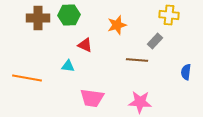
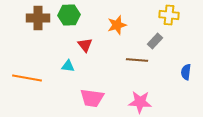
red triangle: rotated 28 degrees clockwise
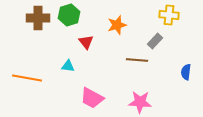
green hexagon: rotated 15 degrees counterclockwise
red triangle: moved 1 px right, 3 px up
pink trapezoid: rotated 20 degrees clockwise
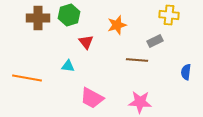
gray rectangle: rotated 21 degrees clockwise
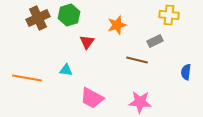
brown cross: rotated 25 degrees counterclockwise
red triangle: moved 1 px right; rotated 14 degrees clockwise
brown line: rotated 10 degrees clockwise
cyan triangle: moved 2 px left, 4 px down
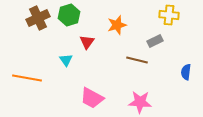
cyan triangle: moved 10 px up; rotated 48 degrees clockwise
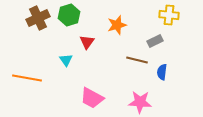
blue semicircle: moved 24 px left
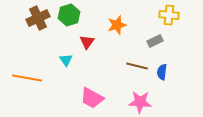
brown line: moved 6 px down
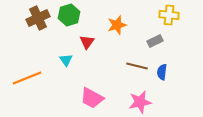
orange line: rotated 32 degrees counterclockwise
pink star: rotated 15 degrees counterclockwise
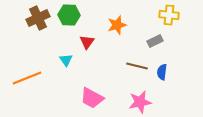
green hexagon: rotated 20 degrees clockwise
